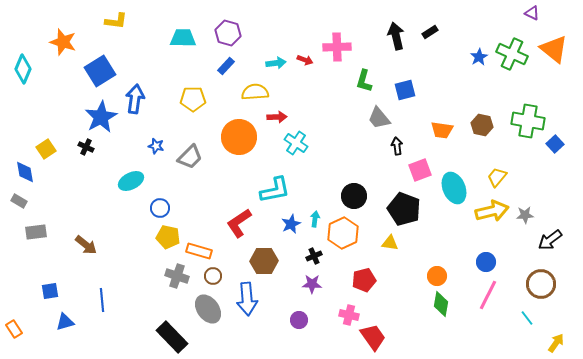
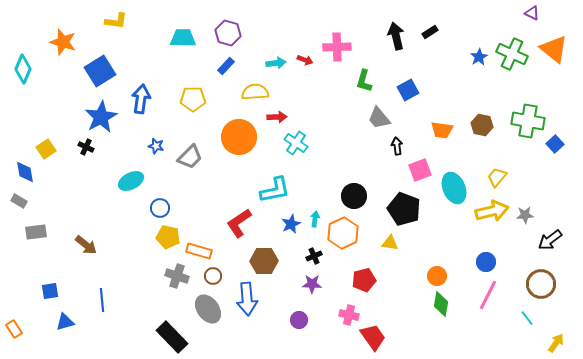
blue square at (405, 90): moved 3 px right; rotated 15 degrees counterclockwise
blue arrow at (135, 99): moved 6 px right
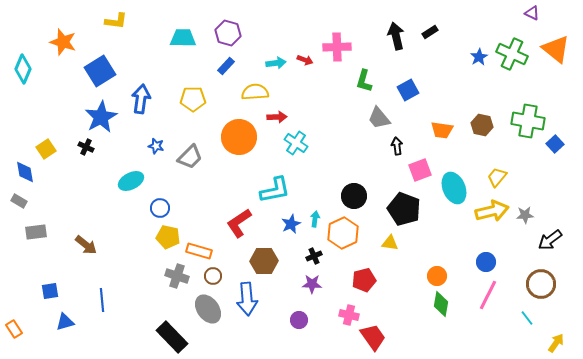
orange triangle at (554, 49): moved 2 px right
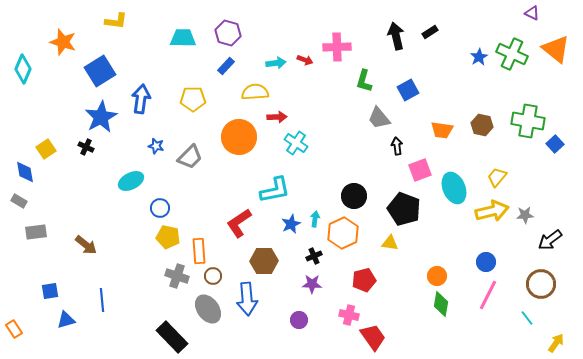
orange rectangle at (199, 251): rotated 70 degrees clockwise
blue triangle at (65, 322): moved 1 px right, 2 px up
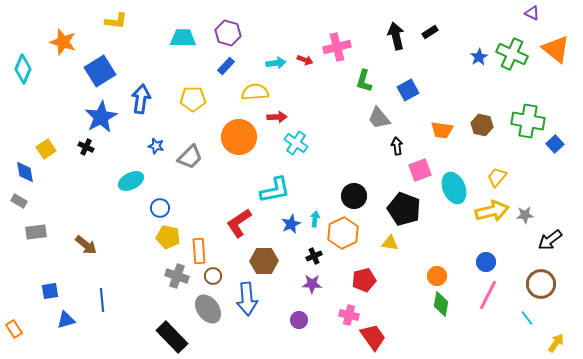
pink cross at (337, 47): rotated 12 degrees counterclockwise
